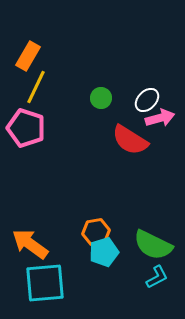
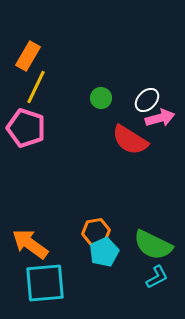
cyan pentagon: rotated 8 degrees counterclockwise
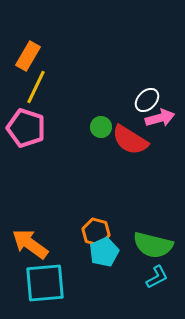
green circle: moved 29 px down
orange hexagon: rotated 24 degrees clockwise
green semicircle: rotated 12 degrees counterclockwise
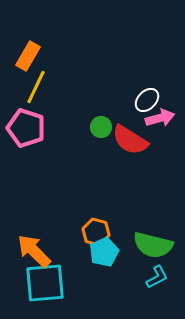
orange arrow: moved 4 px right, 7 px down; rotated 9 degrees clockwise
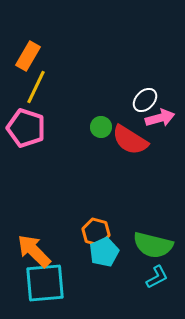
white ellipse: moved 2 px left
